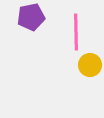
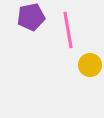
pink line: moved 8 px left, 2 px up; rotated 9 degrees counterclockwise
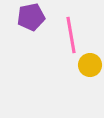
pink line: moved 3 px right, 5 px down
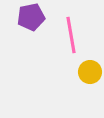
yellow circle: moved 7 px down
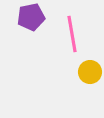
pink line: moved 1 px right, 1 px up
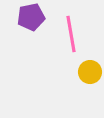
pink line: moved 1 px left
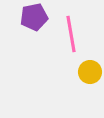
purple pentagon: moved 3 px right
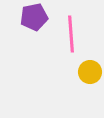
pink line: rotated 6 degrees clockwise
